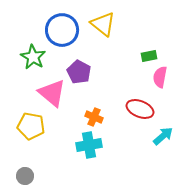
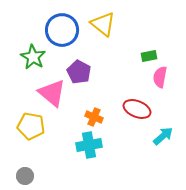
red ellipse: moved 3 px left
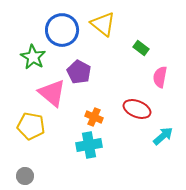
green rectangle: moved 8 px left, 8 px up; rotated 49 degrees clockwise
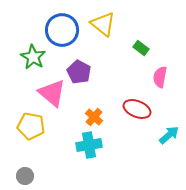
orange cross: rotated 18 degrees clockwise
cyan arrow: moved 6 px right, 1 px up
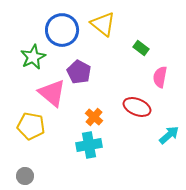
green star: rotated 15 degrees clockwise
red ellipse: moved 2 px up
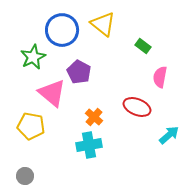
green rectangle: moved 2 px right, 2 px up
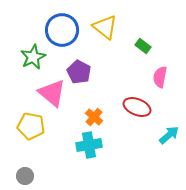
yellow triangle: moved 2 px right, 3 px down
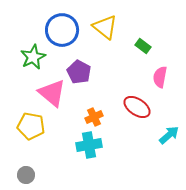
red ellipse: rotated 12 degrees clockwise
orange cross: rotated 24 degrees clockwise
gray circle: moved 1 px right, 1 px up
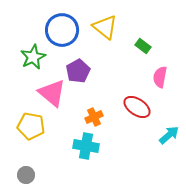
purple pentagon: moved 1 px left, 1 px up; rotated 15 degrees clockwise
cyan cross: moved 3 px left, 1 px down; rotated 20 degrees clockwise
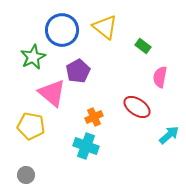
cyan cross: rotated 10 degrees clockwise
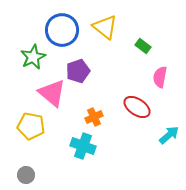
purple pentagon: rotated 10 degrees clockwise
cyan cross: moved 3 px left
